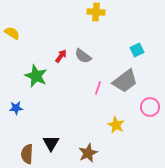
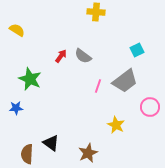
yellow semicircle: moved 5 px right, 3 px up
green star: moved 6 px left, 3 px down
pink line: moved 2 px up
black triangle: rotated 24 degrees counterclockwise
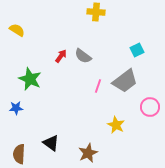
brown semicircle: moved 8 px left
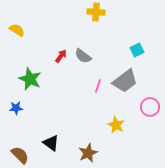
brown semicircle: moved 1 px right, 1 px down; rotated 132 degrees clockwise
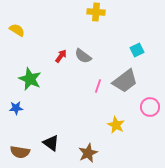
brown semicircle: moved 3 px up; rotated 144 degrees clockwise
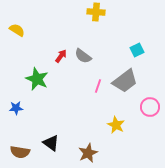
green star: moved 7 px right
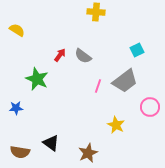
red arrow: moved 1 px left, 1 px up
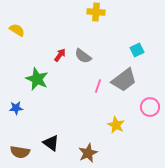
gray trapezoid: moved 1 px left, 1 px up
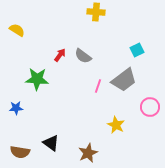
green star: rotated 20 degrees counterclockwise
